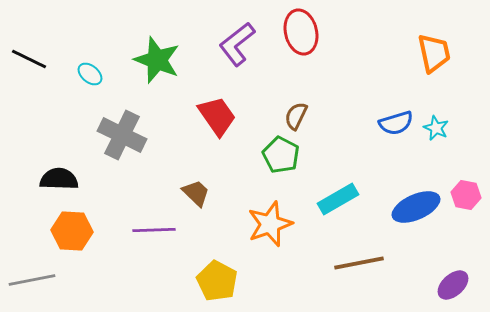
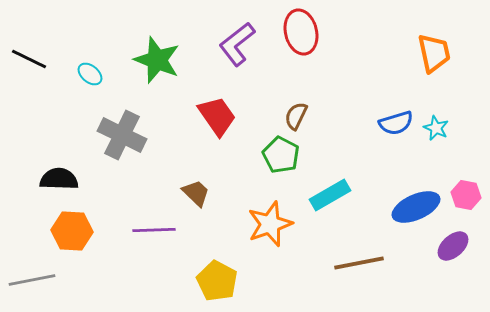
cyan rectangle: moved 8 px left, 4 px up
purple ellipse: moved 39 px up
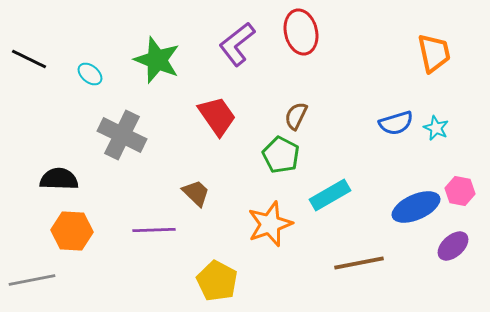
pink hexagon: moved 6 px left, 4 px up
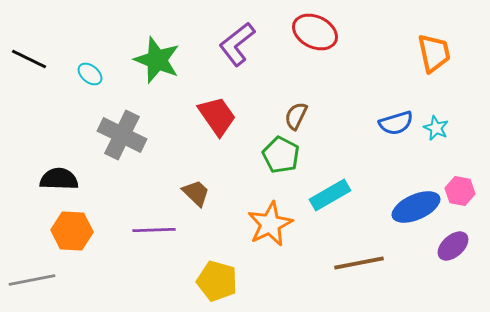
red ellipse: moved 14 px right; rotated 51 degrees counterclockwise
orange star: rotated 6 degrees counterclockwise
yellow pentagon: rotated 12 degrees counterclockwise
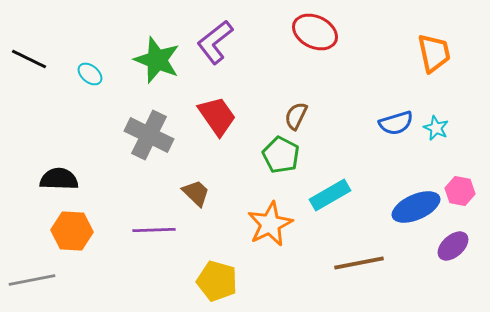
purple L-shape: moved 22 px left, 2 px up
gray cross: moved 27 px right
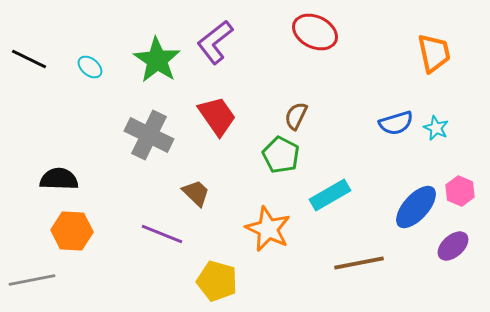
green star: rotated 12 degrees clockwise
cyan ellipse: moved 7 px up
pink hexagon: rotated 12 degrees clockwise
blue ellipse: rotated 24 degrees counterclockwise
orange star: moved 2 px left, 5 px down; rotated 21 degrees counterclockwise
purple line: moved 8 px right, 4 px down; rotated 24 degrees clockwise
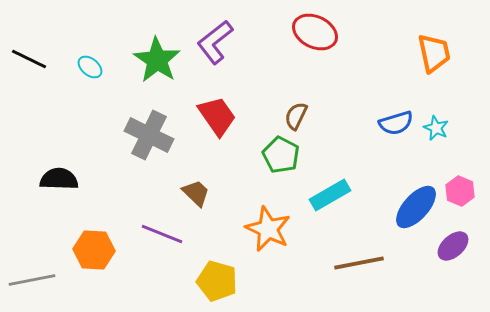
orange hexagon: moved 22 px right, 19 px down
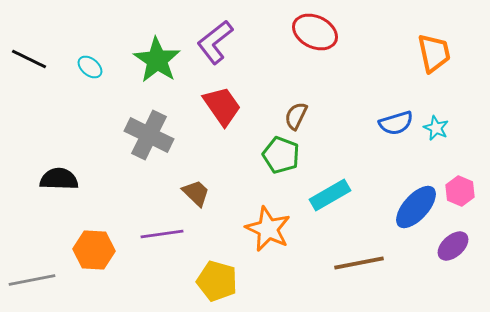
red trapezoid: moved 5 px right, 10 px up
green pentagon: rotated 6 degrees counterclockwise
purple line: rotated 30 degrees counterclockwise
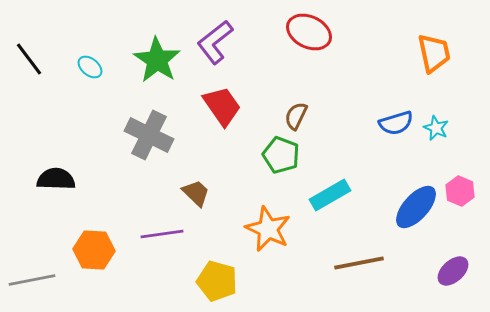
red ellipse: moved 6 px left
black line: rotated 27 degrees clockwise
black semicircle: moved 3 px left
purple ellipse: moved 25 px down
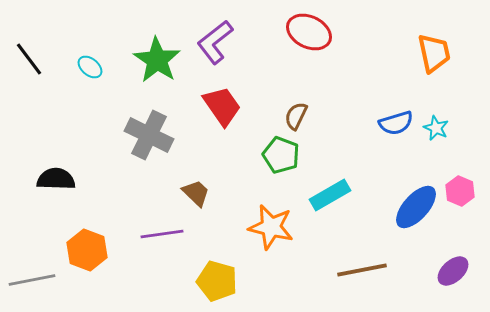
orange star: moved 3 px right, 2 px up; rotated 12 degrees counterclockwise
orange hexagon: moved 7 px left; rotated 18 degrees clockwise
brown line: moved 3 px right, 7 px down
